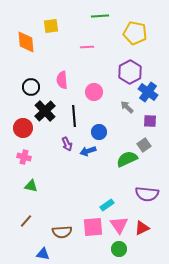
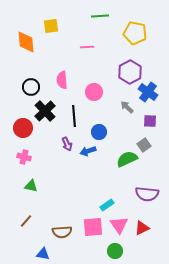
green circle: moved 4 px left, 2 px down
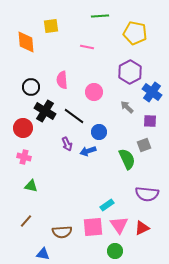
pink line: rotated 16 degrees clockwise
blue cross: moved 4 px right
black cross: rotated 15 degrees counterclockwise
black line: rotated 50 degrees counterclockwise
gray square: rotated 16 degrees clockwise
green semicircle: rotated 90 degrees clockwise
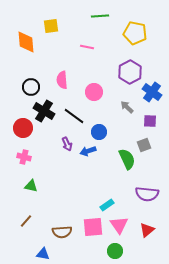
black cross: moved 1 px left
red triangle: moved 5 px right, 2 px down; rotated 14 degrees counterclockwise
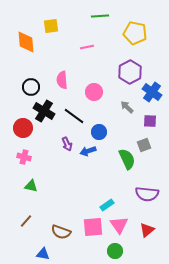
pink line: rotated 24 degrees counterclockwise
brown semicircle: moved 1 px left; rotated 24 degrees clockwise
